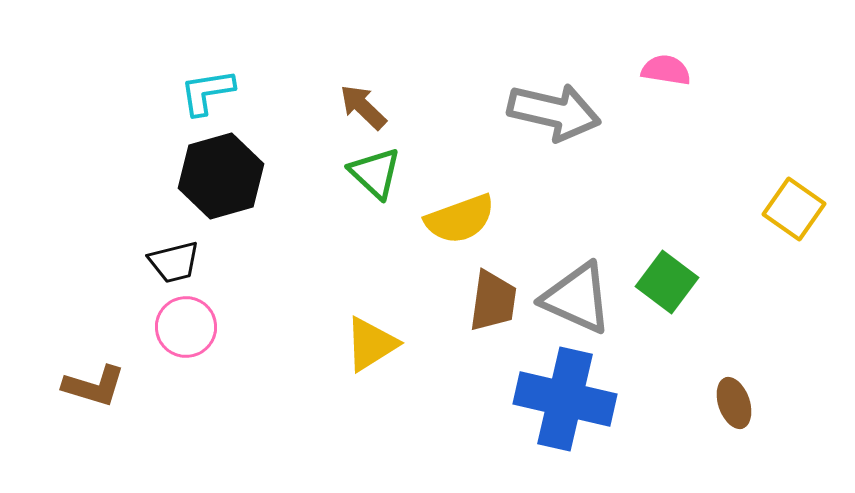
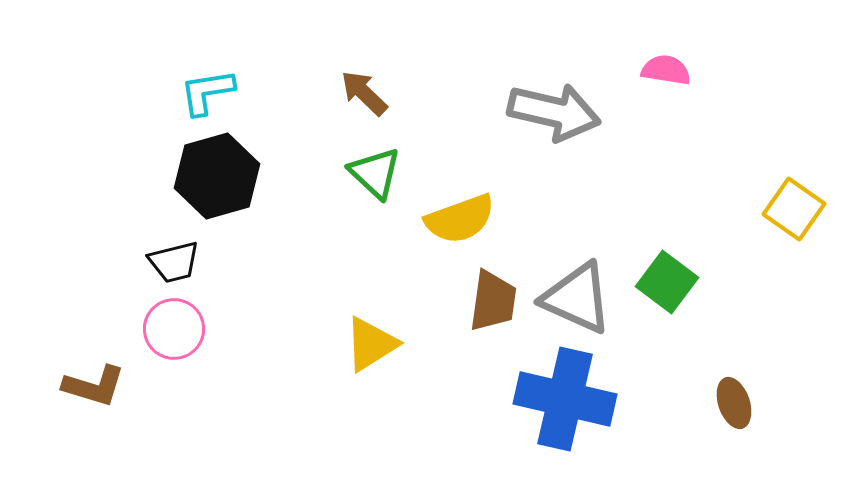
brown arrow: moved 1 px right, 14 px up
black hexagon: moved 4 px left
pink circle: moved 12 px left, 2 px down
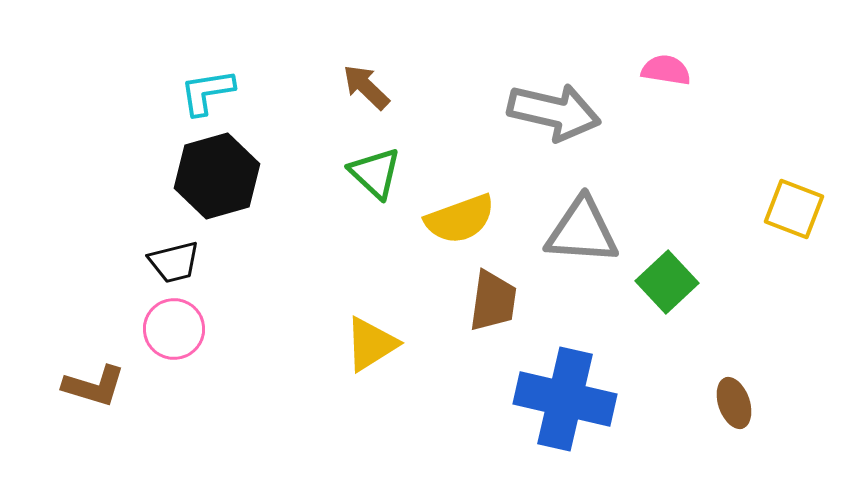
brown arrow: moved 2 px right, 6 px up
yellow square: rotated 14 degrees counterclockwise
green square: rotated 10 degrees clockwise
gray triangle: moved 5 px right, 67 px up; rotated 20 degrees counterclockwise
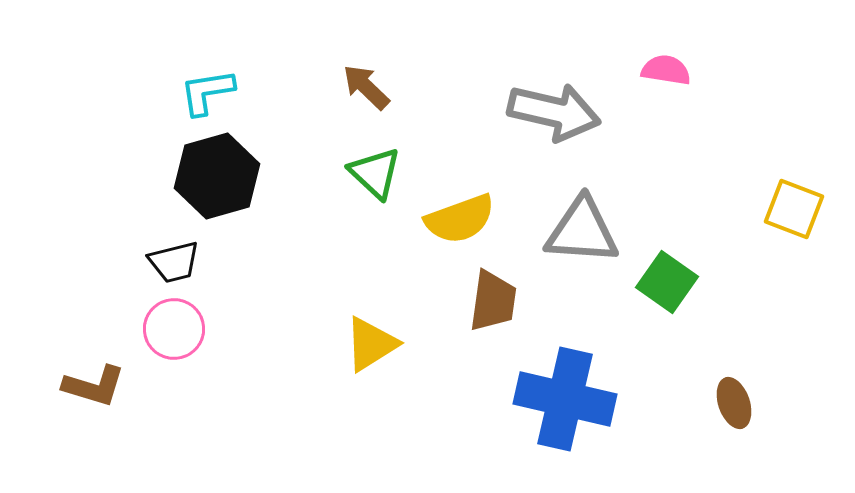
green square: rotated 12 degrees counterclockwise
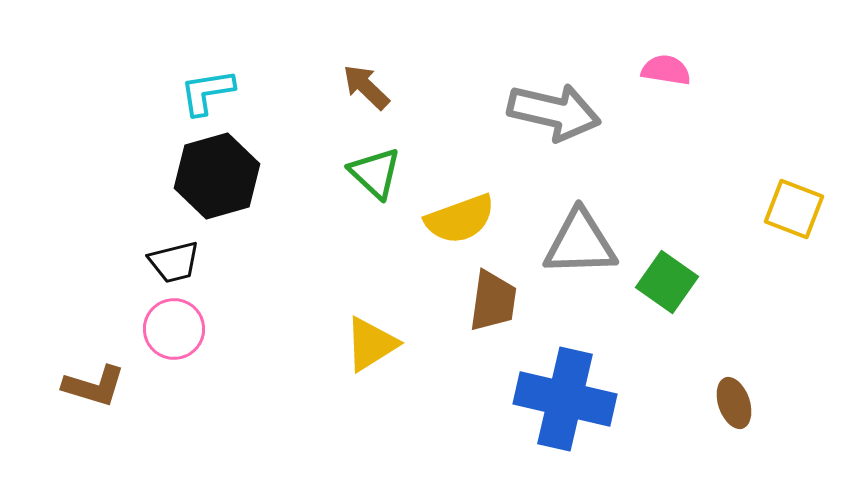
gray triangle: moved 2 px left, 12 px down; rotated 6 degrees counterclockwise
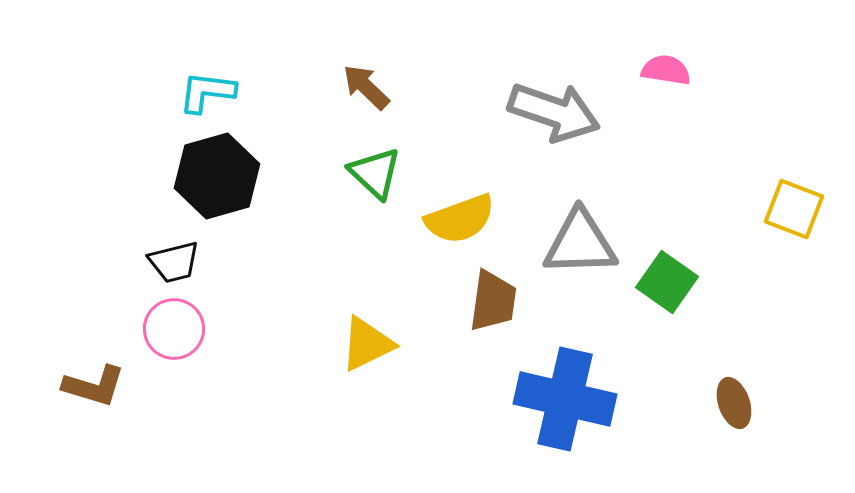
cyan L-shape: rotated 16 degrees clockwise
gray arrow: rotated 6 degrees clockwise
yellow triangle: moved 4 px left; rotated 6 degrees clockwise
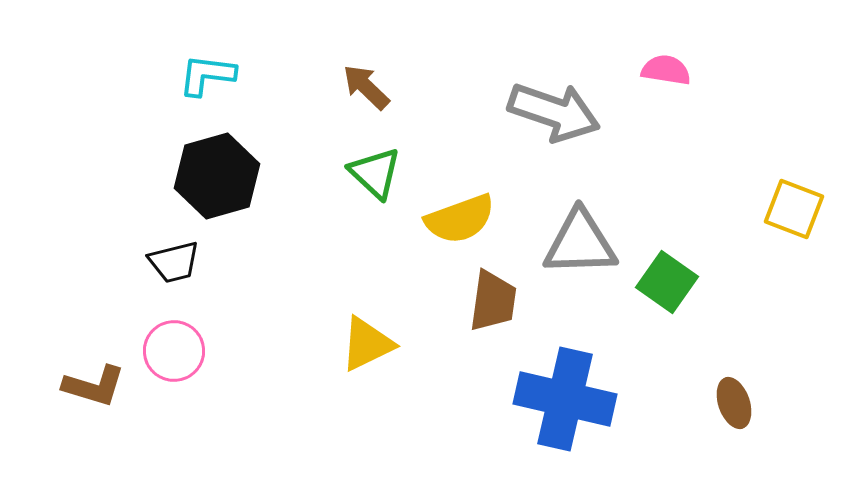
cyan L-shape: moved 17 px up
pink circle: moved 22 px down
